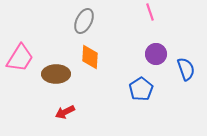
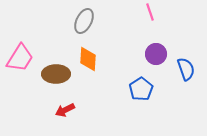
orange diamond: moved 2 px left, 2 px down
red arrow: moved 2 px up
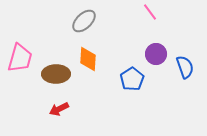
pink line: rotated 18 degrees counterclockwise
gray ellipse: rotated 20 degrees clockwise
pink trapezoid: rotated 16 degrees counterclockwise
blue semicircle: moved 1 px left, 2 px up
blue pentagon: moved 9 px left, 10 px up
red arrow: moved 6 px left, 1 px up
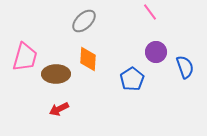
purple circle: moved 2 px up
pink trapezoid: moved 5 px right, 1 px up
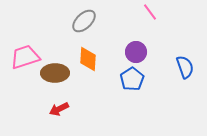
purple circle: moved 20 px left
pink trapezoid: rotated 124 degrees counterclockwise
brown ellipse: moved 1 px left, 1 px up
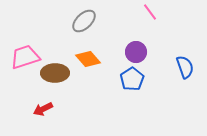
orange diamond: rotated 45 degrees counterclockwise
red arrow: moved 16 px left
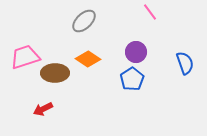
orange diamond: rotated 15 degrees counterclockwise
blue semicircle: moved 4 px up
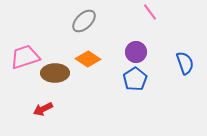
blue pentagon: moved 3 px right
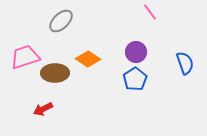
gray ellipse: moved 23 px left
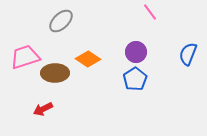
blue semicircle: moved 3 px right, 9 px up; rotated 140 degrees counterclockwise
